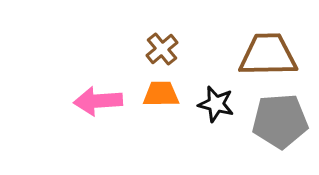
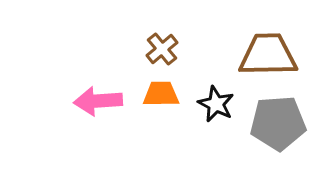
black star: rotated 12 degrees clockwise
gray pentagon: moved 2 px left, 2 px down
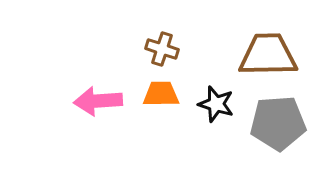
brown cross: rotated 32 degrees counterclockwise
black star: rotated 9 degrees counterclockwise
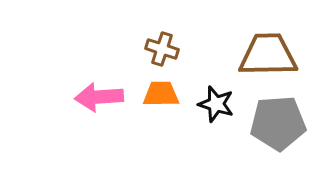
pink arrow: moved 1 px right, 4 px up
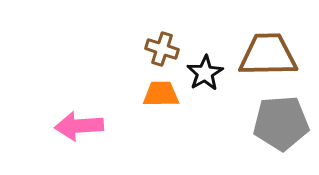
pink arrow: moved 20 px left, 29 px down
black star: moved 11 px left, 31 px up; rotated 24 degrees clockwise
gray pentagon: moved 3 px right
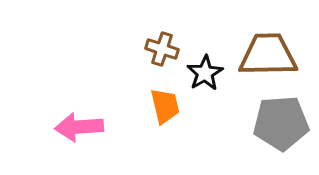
orange trapezoid: moved 4 px right, 12 px down; rotated 78 degrees clockwise
pink arrow: moved 1 px down
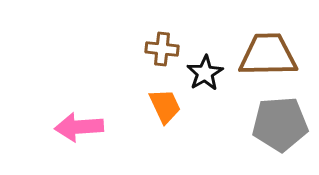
brown cross: rotated 12 degrees counterclockwise
orange trapezoid: rotated 12 degrees counterclockwise
gray pentagon: moved 1 px left, 1 px down
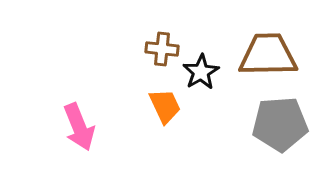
black star: moved 4 px left, 1 px up
pink arrow: rotated 108 degrees counterclockwise
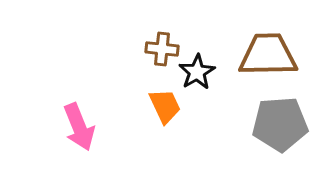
black star: moved 4 px left
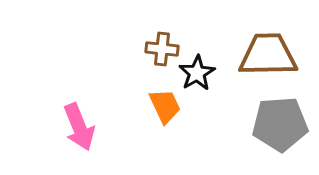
black star: moved 1 px down
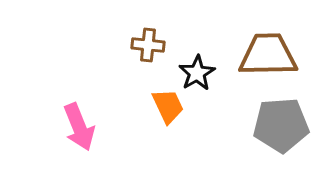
brown cross: moved 14 px left, 4 px up
orange trapezoid: moved 3 px right
gray pentagon: moved 1 px right, 1 px down
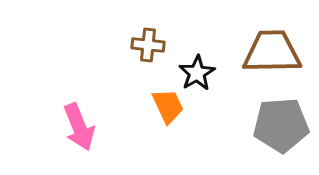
brown trapezoid: moved 4 px right, 3 px up
